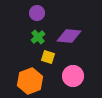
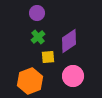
purple diamond: moved 5 px down; rotated 40 degrees counterclockwise
yellow square: rotated 24 degrees counterclockwise
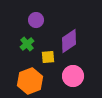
purple circle: moved 1 px left, 7 px down
green cross: moved 11 px left, 7 px down
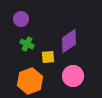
purple circle: moved 15 px left, 1 px up
green cross: rotated 24 degrees counterclockwise
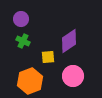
green cross: moved 4 px left, 3 px up
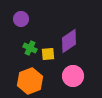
green cross: moved 7 px right, 7 px down
yellow square: moved 3 px up
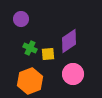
pink circle: moved 2 px up
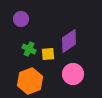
green cross: moved 1 px left, 1 px down
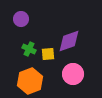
purple diamond: rotated 15 degrees clockwise
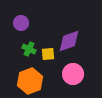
purple circle: moved 4 px down
